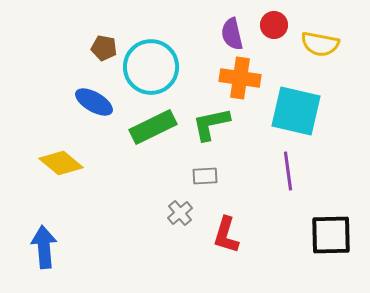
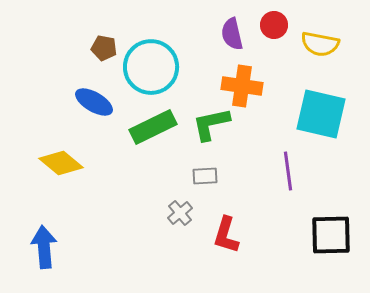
orange cross: moved 2 px right, 8 px down
cyan square: moved 25 px right, 3 px down
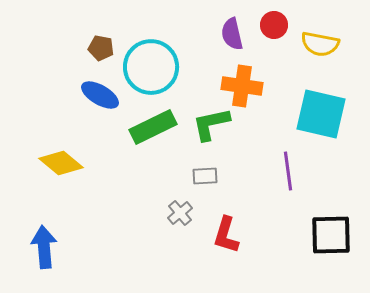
brown pentagon: moved 3 px left
blue ellipse: moved 6 px right, 7 px up
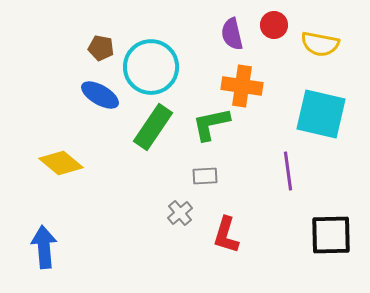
green rectangle: rotated 30 degrees counterclockwise
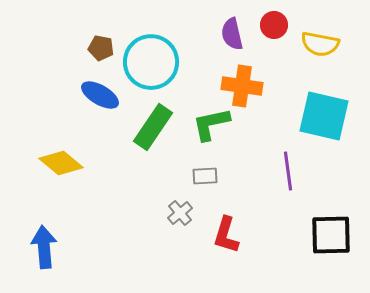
cyan circle: moved 5 px up
cyan square: moved 3 px right, 2 px down
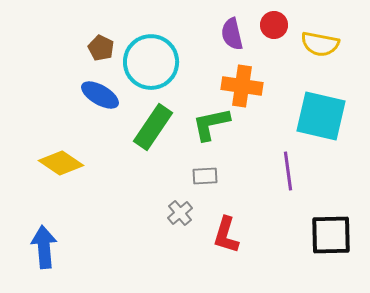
brown pentagon: rotated 15 degrees clockwise
cyan square: moved 3 px left
yellow diamond: rotated 6 degrees counterclockwise
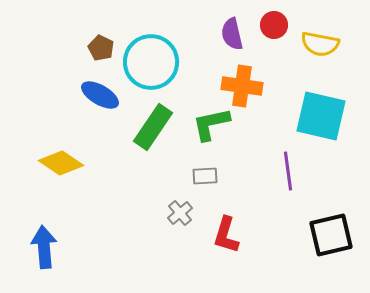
black square: rotated 12 degrees counterclockwise
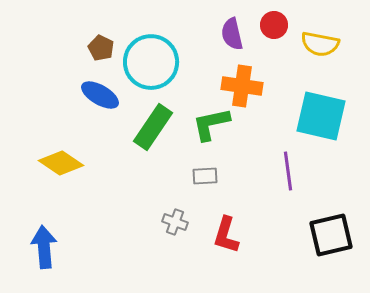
gray cross: moved 5 px left, 9 px down; rotated 30 degrees counterclockwise
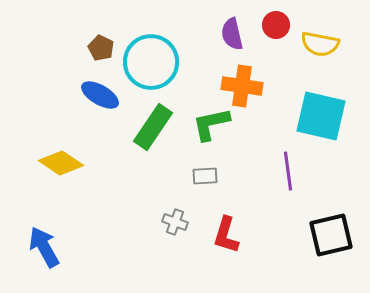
red circle: moved 2 px right
blue arrow: rotated 24 degrees counterclockwise
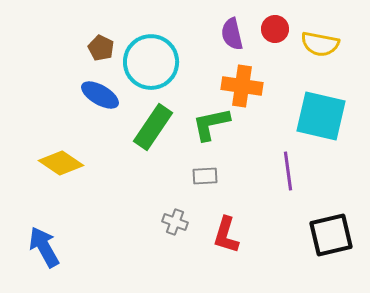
red circle: moved 1 px left, 4 px down
